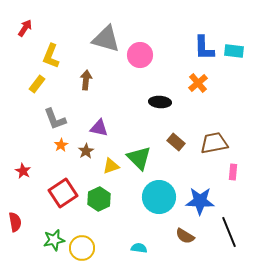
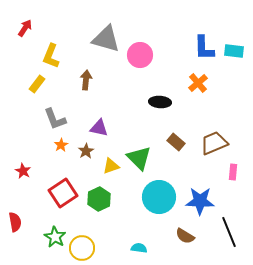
brown trapezoid: rotated 12 degrees counterclockwise
green star: moved 1 px right, 3 px up; rotated 30 degrees counterclockwise
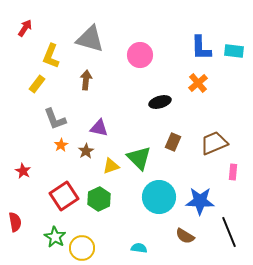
gray triangle: moved 16 px left
blue L-shape: moved 3 px left
black ellipse: rotated 20 degrees counterclockwise
brown rectangle: moved 3 px left; rotated 72 degrees clockwise
red square: moved 1 px right, 3 px down
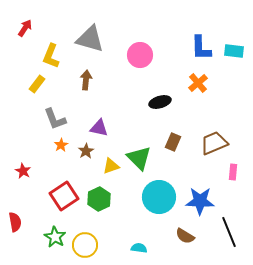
yellow circle: moved 3 px right, 3 px up
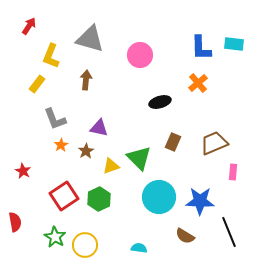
red arrow: moved 4 px right, 2 px up
cyan rectangle: moved 7 px up
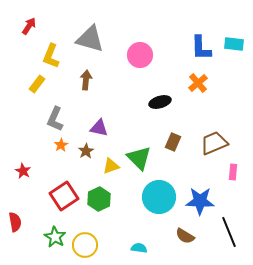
gray L-shape: rotated 45 degrees clockwise
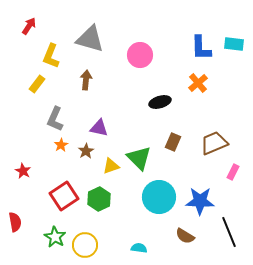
pink rectangle: rotated 21 degrees clockwise
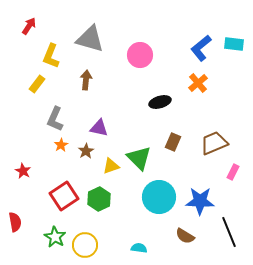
blue L-shape: rotated 52 degrees clockwise
